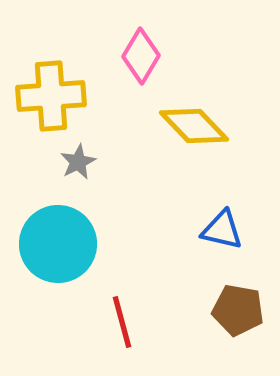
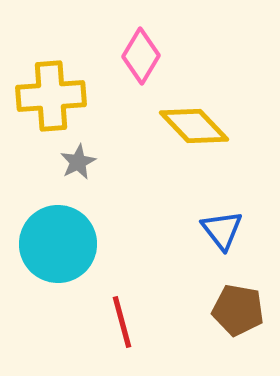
blue triangle: rotated 39 degrees clockwise
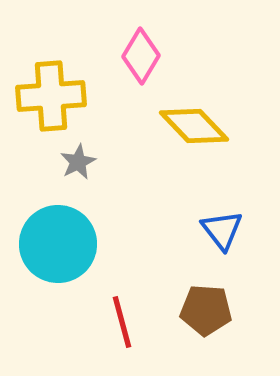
brown pentagon: moved 32 px left; rotated 6 degrees counterclockwise
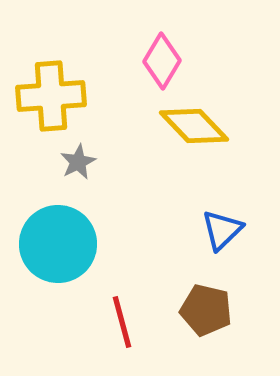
pink diamond: moved 21 px right, 5 px down
blue triangle: rotated 24 degrees clockwise
brown pentagon: rotated 9 degrees clockwise
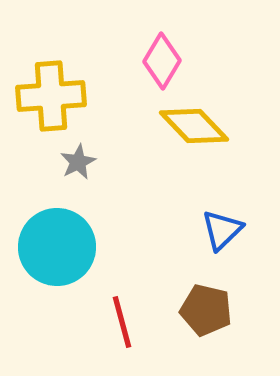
cyan circle: moved 1 px left, 3 px down
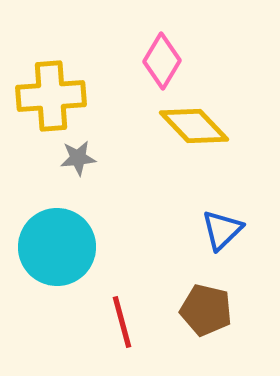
gray star: moved 4 px up; rotated 21 degrees clockwise
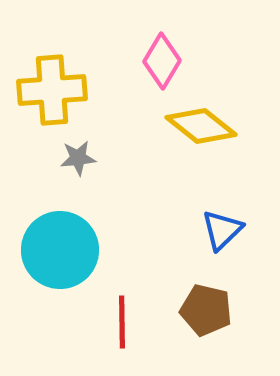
yellow cross: moved 1 px right, 6 px up
yellow diamond: moved 7 px right; rotated 8 degrees counterclockwise
cyan circle: moved 3 px right, 3 px down
red line: rotated 14 degrees clockwise
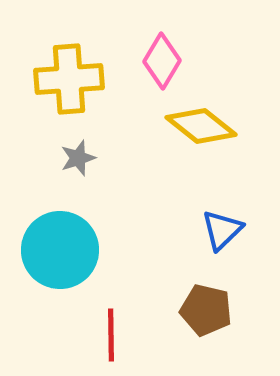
yellow cross: moved 17 px right, 11 px up
gray star: rotated 12 degrees counterclockwise
red line: moved 11 px left, 13 px down
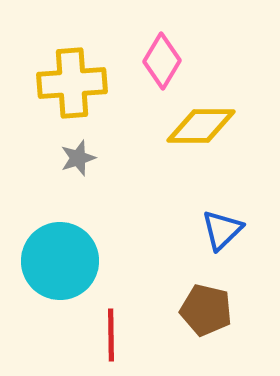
yellow cross: moved 3 px right, 4 px down
yellow diamond: rotated 38 degrees counterclockwise
cyan circle: moved 11 px down
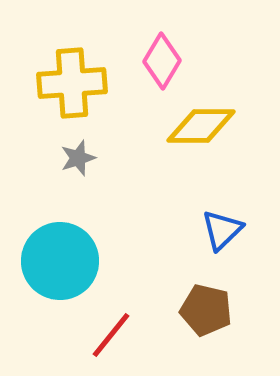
red line: rotated 40 degrees clockwise
